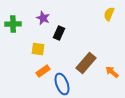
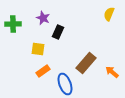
black rectangle: moved 1 px left, 1 px up
blue ellipse: moved 3 px right
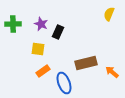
purple star: moved 2 px left, 6 px down
brown rectangle: rotated 35 degrees clockwise
blue ellipse: moved 1 px left, 1 px up
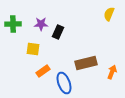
purple star: rotated 24 degrees counterclockwise
yellow square: moved 5 px left
orange arrow: rotated 72 degrees clockwise
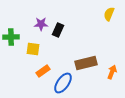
green cross: moved 2 px left, 13 px down
black rectangle: moved 2 px up
blue ellipse: moved 1 px left; rotated 55 degrees clockwise
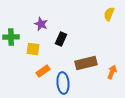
purple star: rotated 24 degrees clockwise
black rectangle: moved 3 px right, 9 px down
blue ellipse: rotated 40 degrees counterclockwise
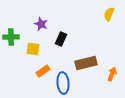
orange arrow: moved 2 px down
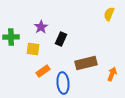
purple star: moved 3 px down; rotated 16 degrees clockwise
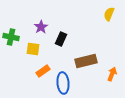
green cross: rotated 14 degrees clockwise
brown rectangle: moved 2 px up
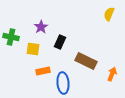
black rectangle: moved 1 px left, 3 px down
brown rectangle: rotated 40 degrees clockwise
orange rectangle: rotated 24 degrees clockwise
